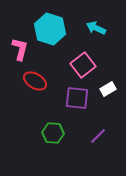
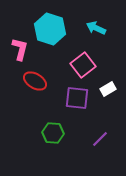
purple line: moved 2 px right, 3 px down
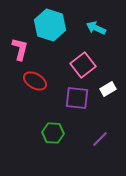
cyan hexagon: moved 4 px up
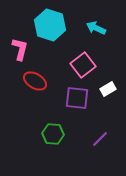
green hexagon: moved 1 px down
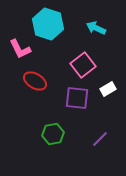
cyan hexagon: moved 2 px left, 1 px up
pink L-shape: rotated 140 degrees clockwise
green hexagon: rotated 15 degrees counterclockwise
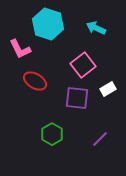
green hexagon: moved 1 px left; rotated 20 degrees counterclockwise
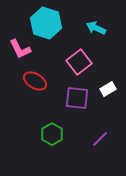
cyan hexagon: moved 2 px left, 1 px up
pink square: moved 4 px left, 3 px up
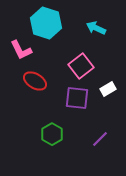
pink L-shape: moved 1 px right, 1 px down
pink square: moved 2 px right, 4 px down
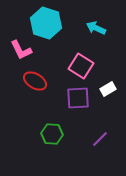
pink square: rotated 20 degrees counterclockwise
purple square: moved 1 px right; rotated 10 degrees counterclockwise
green hexagon: rotated 25 degrees counterclockwise
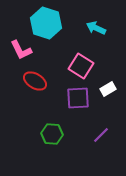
purple line: moved 1 px right, 4 px up
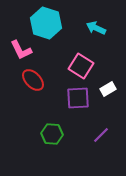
red ellipse: moved 2 px left, 1 px up; rotated 15 degrees clockwise
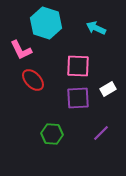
pink square: moved 3 px left; rotated 30 degrees counterclockwise
purple line: moved 2 px up
